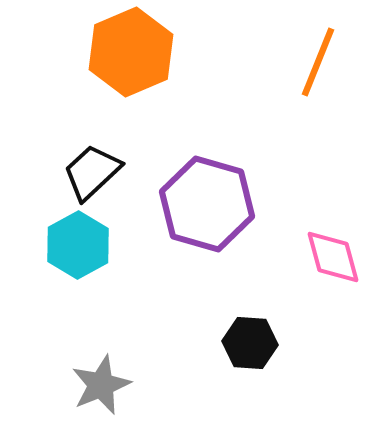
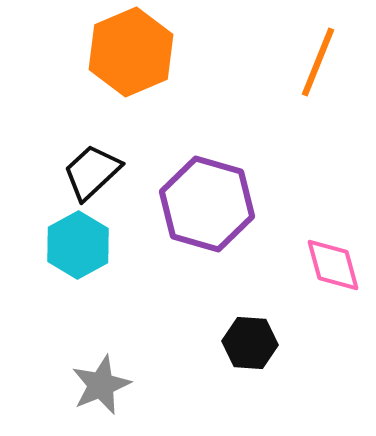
pink diamond: moved 8 px down
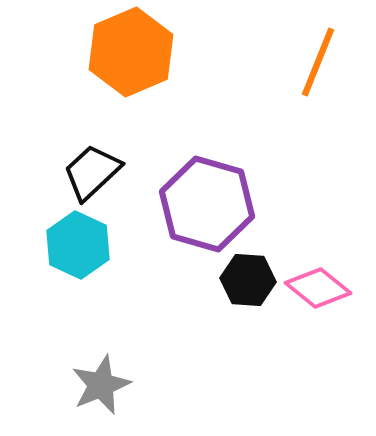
cyan hexagon: rotated 6 degrees counterclockwise
pink diamond: moved 15 px left, 23 px down; rotated 36 degrees counterclockwise
black hexagon: moved 2 px left, 63 px up
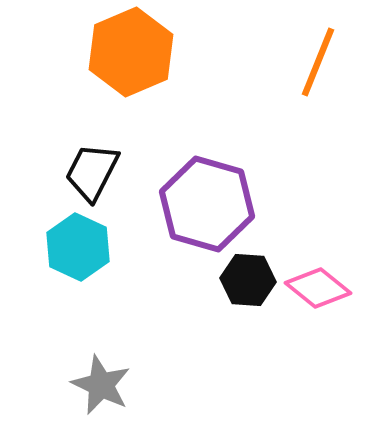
black trapezoid: rotated 20 degrees counterclockwise
cyan hexagon: moved 2 px down
gray star: rotated 24 degrees counterclockwise
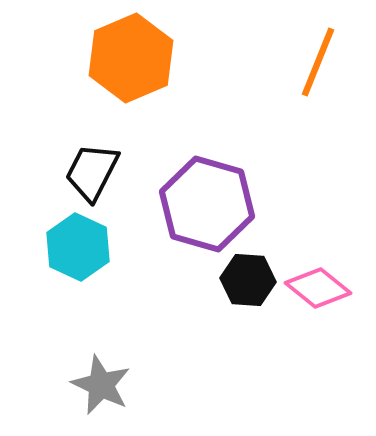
orange hexagon: moved 6 px down
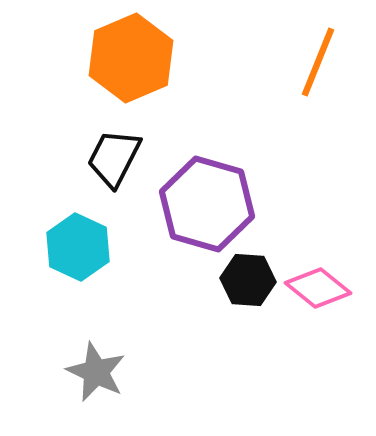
black trapezoid: moved 22 px right, 14 px up
gray star: moved 5 px left, 13 px up
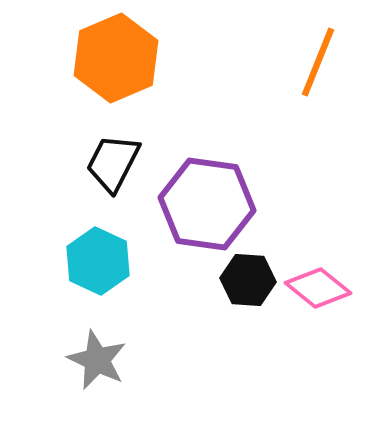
orange hexagon: moved 15 px left
black trapezoid: moved 1 px left, 5 px down
purple hexagon: rotated 8 degrees counterclockwise
cyan hexagon: moved 20 px right, 14 px down
gray star: moved 1 px right, 12 px up
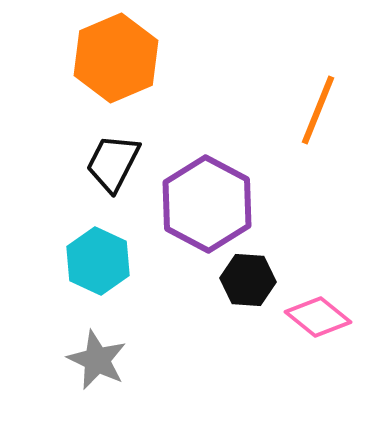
orange line: moved 48 px down
purple hexagon: rotated 20 degrees clockwise
pink diamond: moved 29 px down
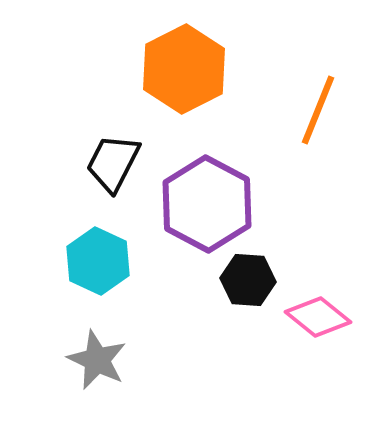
orange hexagon: moved 68 px right, 11 px down; rotated 4 degrees counterclockwise
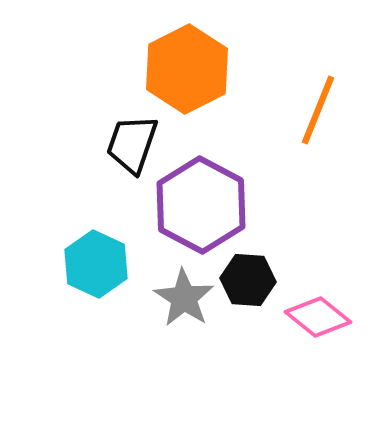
orange hexagon: moved 3 px right
black trapezoid: moved 19 px right, 19 px up; rotated 8 degrees counterclockwise
purple hexagon: moved 6 px left, 1 px down
cyan hexagon: moved 2 px left, 3 px down
gray star: moved 87 px right, 62 px up; rotated 8 degrees clockwise
